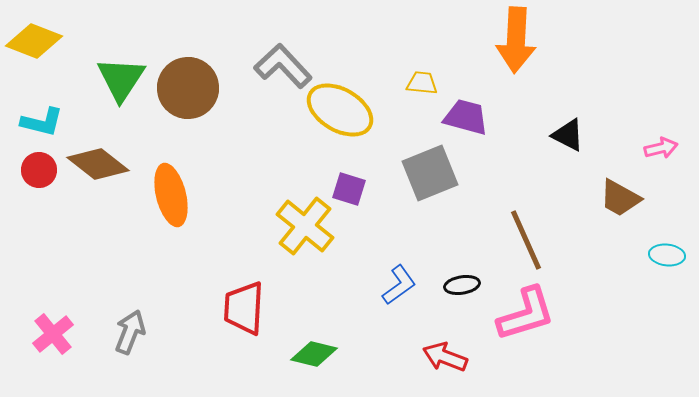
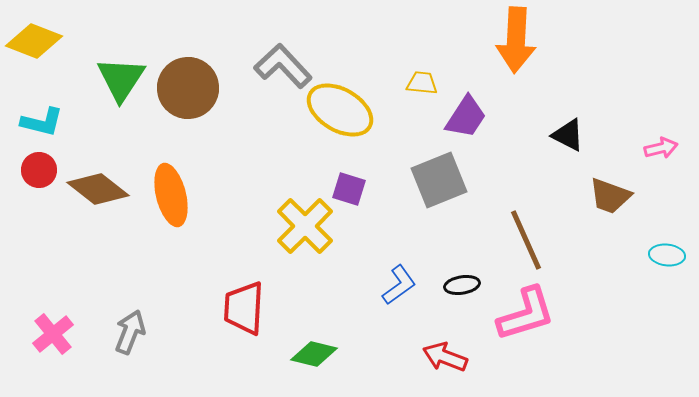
purple trapezoid: rotated 108 degrees clockwise
brown diamond: moved 25 px down
gray square: moved 9 px right, 7 px down
brown trapezoid: moved 10 px left, 2 px up; rotated 9 degrees counterclockwise
yellow cross: rotated 6 degrees clockwise
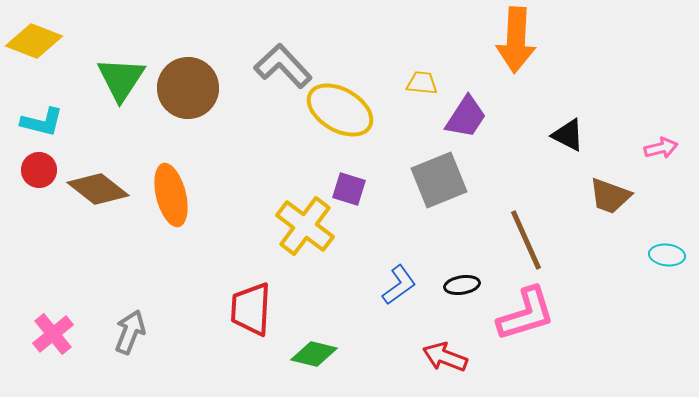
yellow cross: rotated 8 degrees counterclockwise
red trapezoid: moved 7 px right, 1 px down
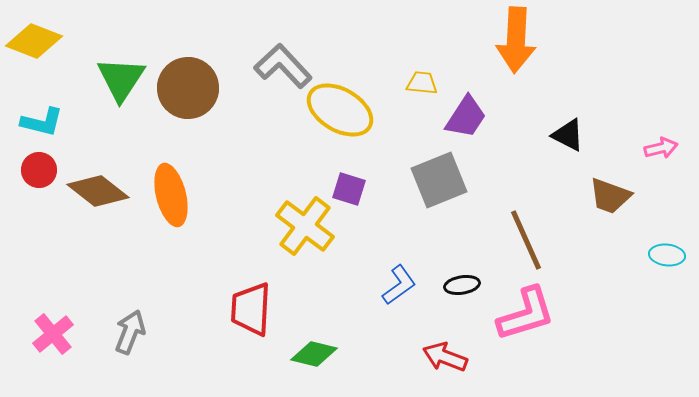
brown diamond: moved 2 px down
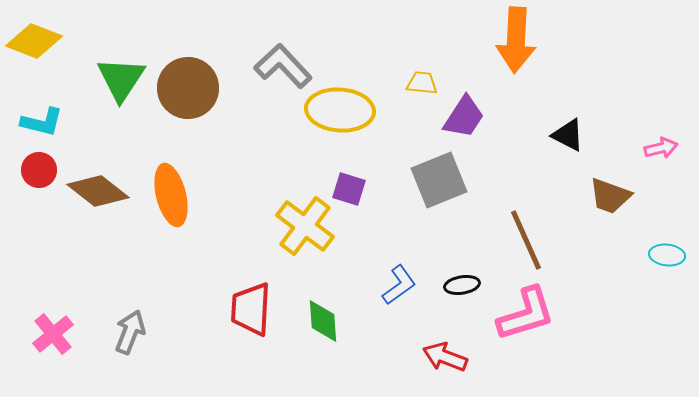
yellow ellipse: rotated 26 degrees counterclockwise
purple trapezoid: moved 2 px left
green diamond: moved 9 px right, 33 px up; rotated 72 degrees clockwise
